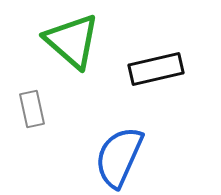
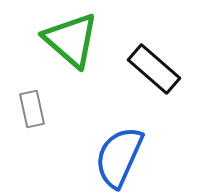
green triangle: moved 1 px left, 1 px up
black rectangle: moved 2 px left; rotated 54 degrees clockwise
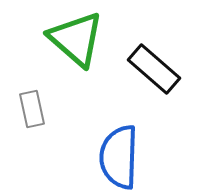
green triangle: moved 5 px right, 1 px up
blue semicircle: rotated 22 degrees counterclockwise
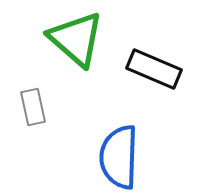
black rectangle: rotated 18 degrees counterclockwise
gray rectangle: moved 1 px right, 2 px up
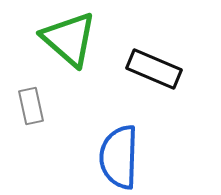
green triangle: moved 7 px left
gray rectangle: moved 2 px left, 1 px up
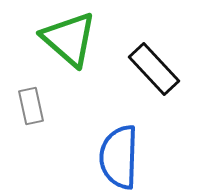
black rectangle: rotated 24 degrees clockwise
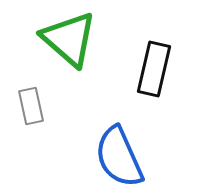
black rectangle: rotated 56 degrees clockwise
blue semicircle: rotated 26 degrees counterclockwise
